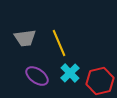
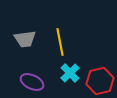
gray trapezoid: moved 1 px down
yellow line: moved 1 px right, 1 px up; rotated 12 degrees clockwise
purple ellipse: moved 5 px left, 6 px down; rotated 10 degrees counterclockwise
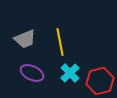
gray trapezoid: rotated 15 degrees counterclockwise
purple ellipse: moved 9 px up
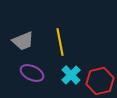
gray trapezoid: moved 2 px left, 2 px down
cyan cross: moved 1 px right, 2 px down
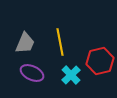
gray trapezoid: moved 2 px right, 2 px down; rotated 45 degrees counterclockwise
red hexagon: moved 20 px up
